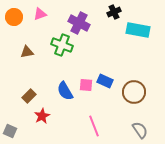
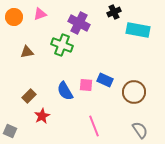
blue rectangle: moved 1 px up
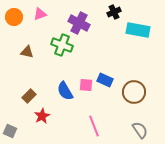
brown triangle: rotated 24 degrees clockwise
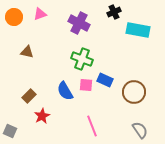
green cross: moved 20 px right, 14 px down
pink line: moved 2 px left
